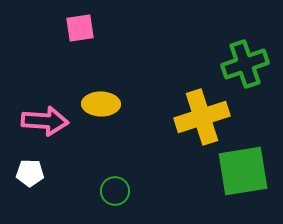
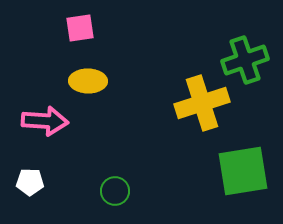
green cross: moved 4 px up
yellow ellipse: moved 13 px left, 23 px up
yellow cross: moved 14 px up
white pentagon: moved 9 px down
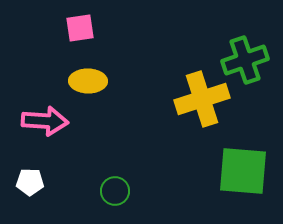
yellow cross: moved 4 px up
green square: rotated 14 degrees clockwise
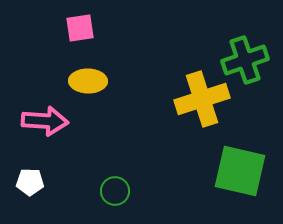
green square: moved 3 px left; rotated 8 degrees clockwise
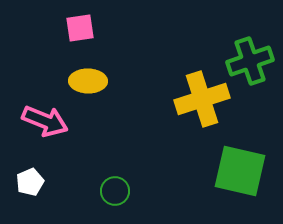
green cross: moved 5 px right, 1 px down
pink arrow: rotated 18 degrees clockwise
white pentagon: rotated 24 degrees counterclockwise
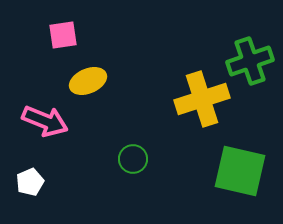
pink square: moved 17 px left, 7 px down
yellow ellipse: rotated 24 degrees counterclockwise
green circle: moved 18 px right, 32 px up
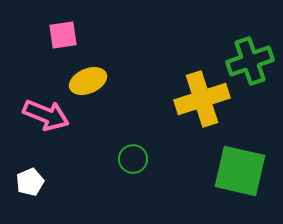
pink arrow: moved 1 px right, 6 px up
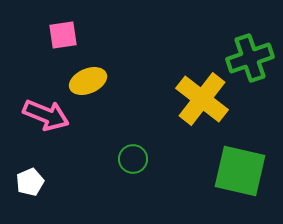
green cross: moved 3 px up
yellow cross: rotated 34 degrees counterclockwise
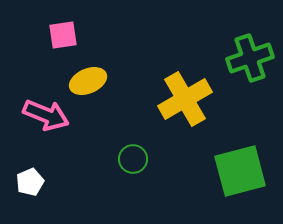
yellow cross: moved 17 px left; rotated 22 degrees clockwise
green square: rotated 28 degrees counterclockwise
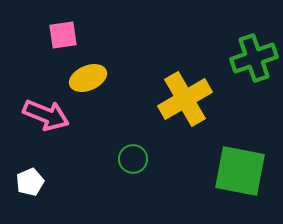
green cross: moved 4 px right
yellow ellipse: moved 3 px up
green square: rotated 26 degrees clockwise
